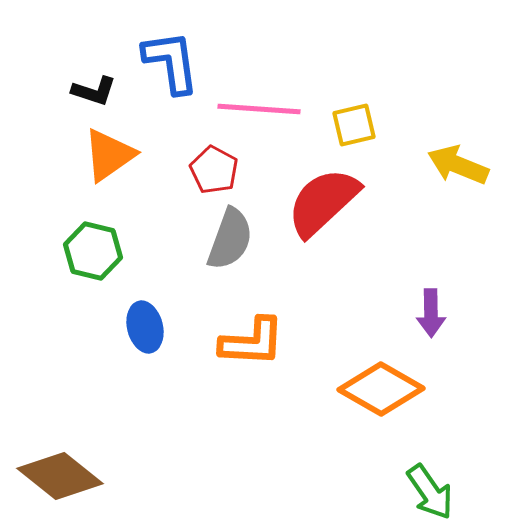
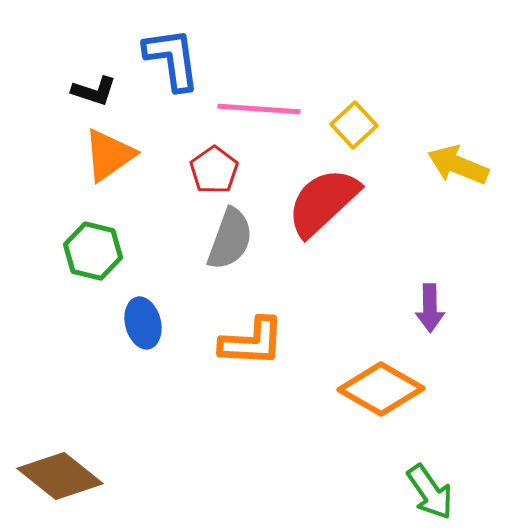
blue L-shape: moved 1 px right, 3 px up
yellow square: rotated 30 degrees counterclockwise
red pentagon: rotated 9 degrees clockwise
purple arrow: moved 1 px left, 5 px up
blue ellipse: moved 2 px left, 4 px up
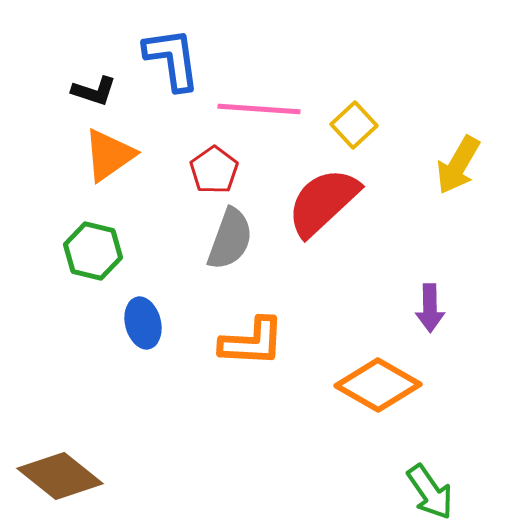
yellow arrow: rotated 82 degrees counterclockwise
orange diamond: moved 3 px left, 4 px up
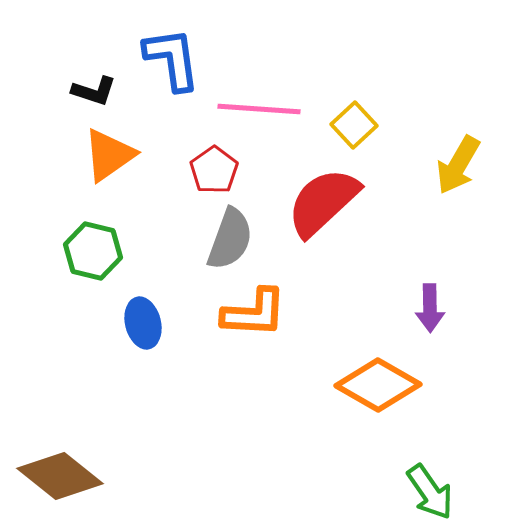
orange L-shape: moved 2 px right, 29 px up
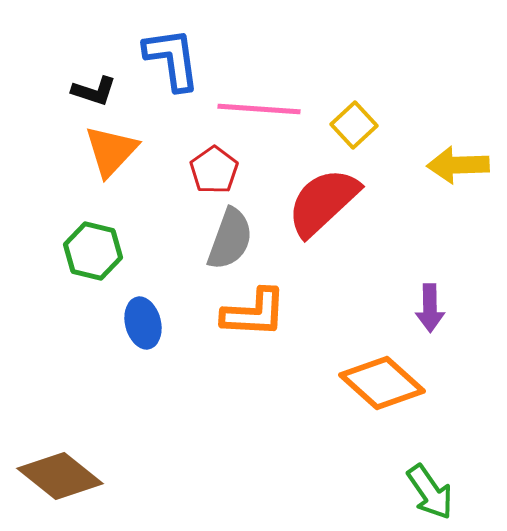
orange triangle: moved 2 px right, 4 px up; rotated 12 degrees counterclockwise
yellow arrow: rotated 58 degrees clockwise
orange diamond: moved 4 px right, 2 px up; rotated 12 degrees clockwise
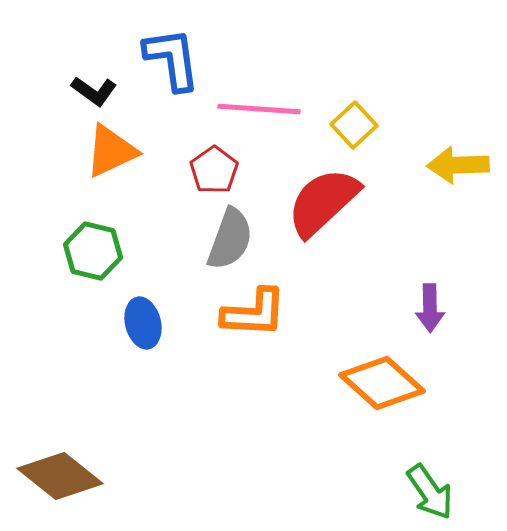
black L-shape: rotated 18 degrees clockwise
orange triangle: rotated 22 degrees clockwise
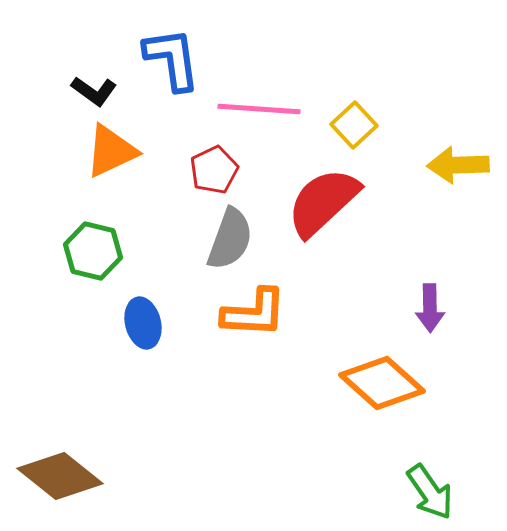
red pentagon: rotated 9 degrees clockwise
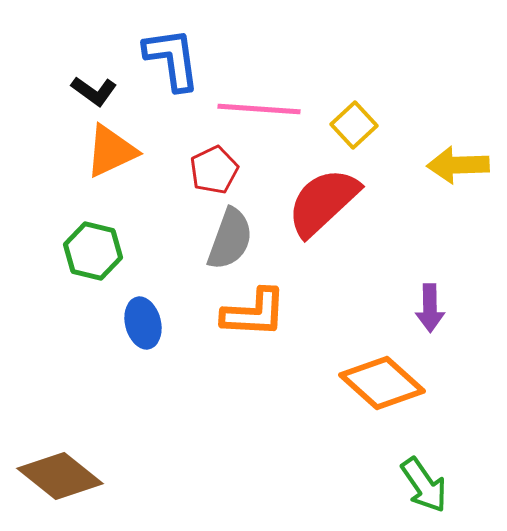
green arrow: moved 6 px left, 7 px up
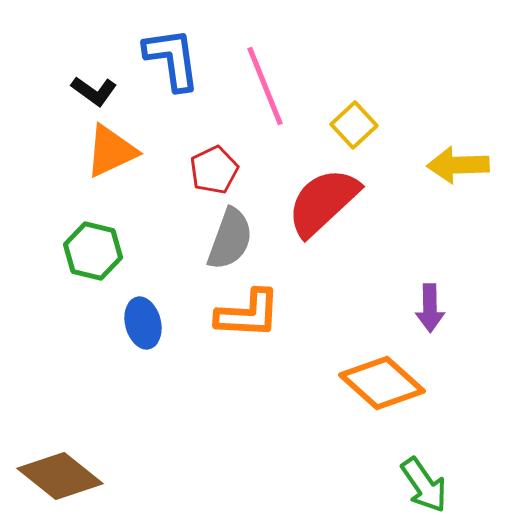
pink line: moved 6 px right, 23 px up; rotated 64 degrees clockwise
orange L-shape: moved 6 px left, 1 px down
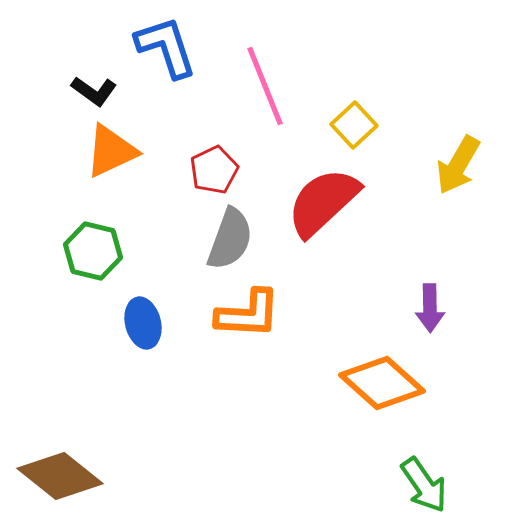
blue L-shape: moved 6 px left, 12 px up; rotated 10 degrees counterclockwise
yellow arrow: rotated 58 degrees counterclockwise
